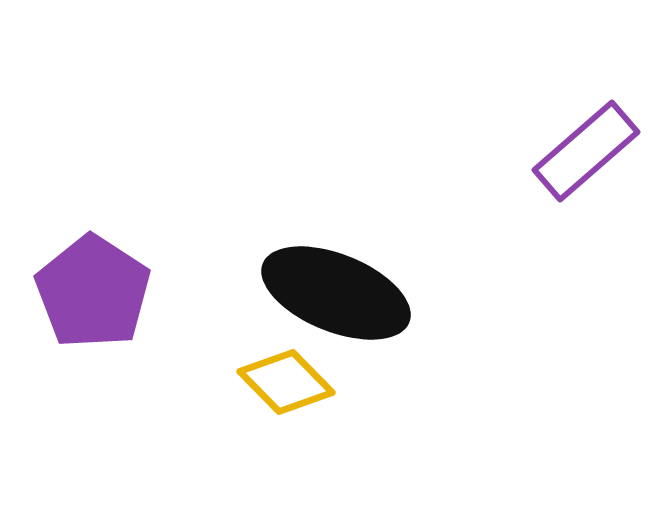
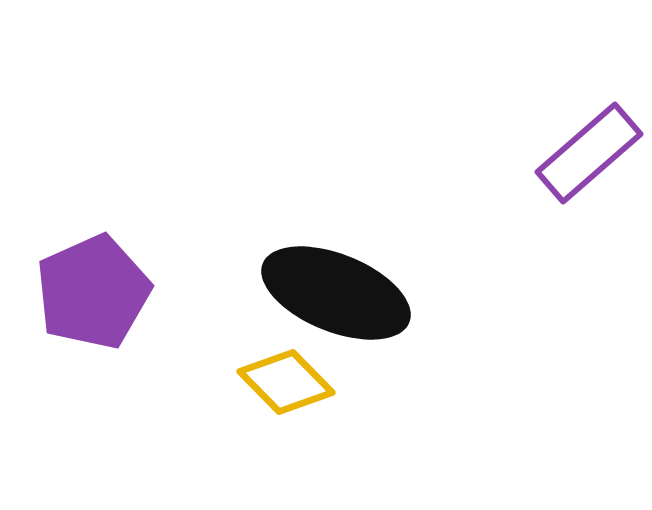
purple rectangle: moved 3 px right, 2 px down
purple pentagon: rotated 15 degrees clockwise
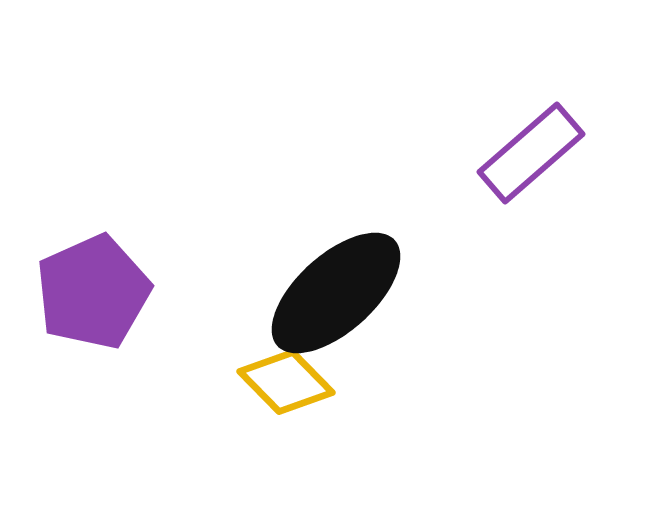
purple rectangle: moved 58 px left
black ellipse: rotated 64 degrees counterclockwise
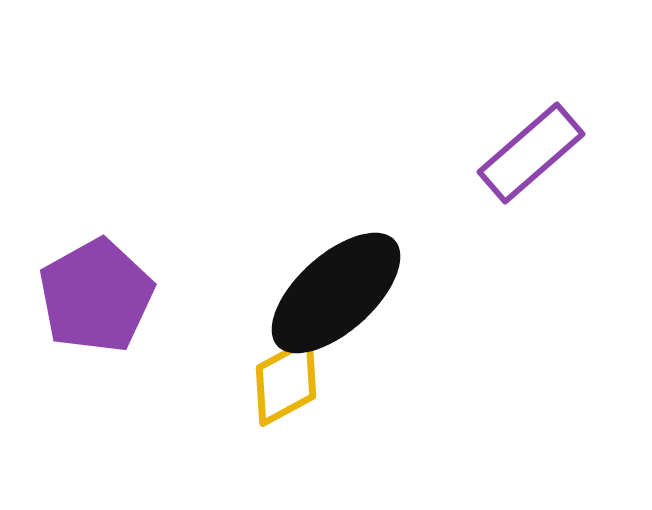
purple pentagon: moved 3 px right, 4 px down; rotated 5 degrees counterclockwise
yellow diamond: rotated 74 degrees counterclockwise
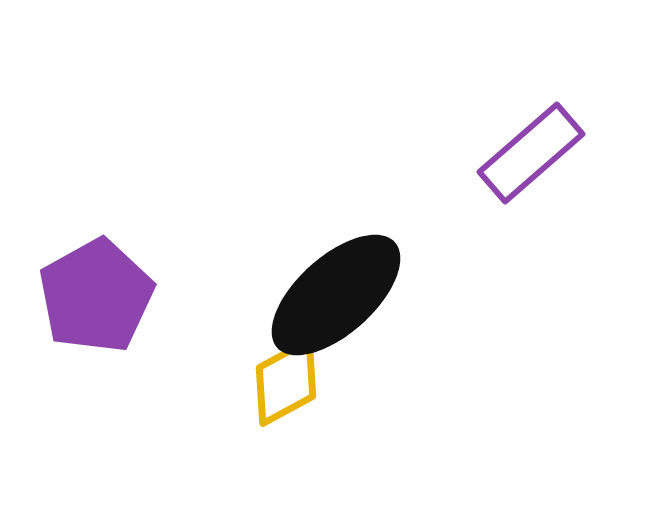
black ellipse: moved 2 px down
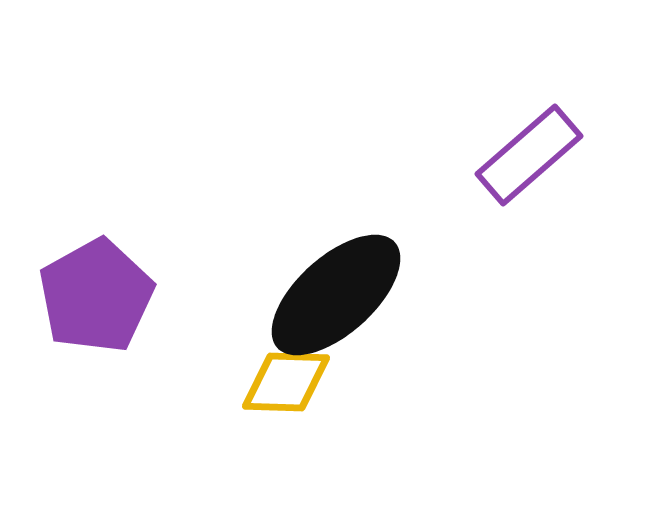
purple rectangle: moved 2 px left, 2 px down
yellow diamond: rotated 30 degrees clockwise
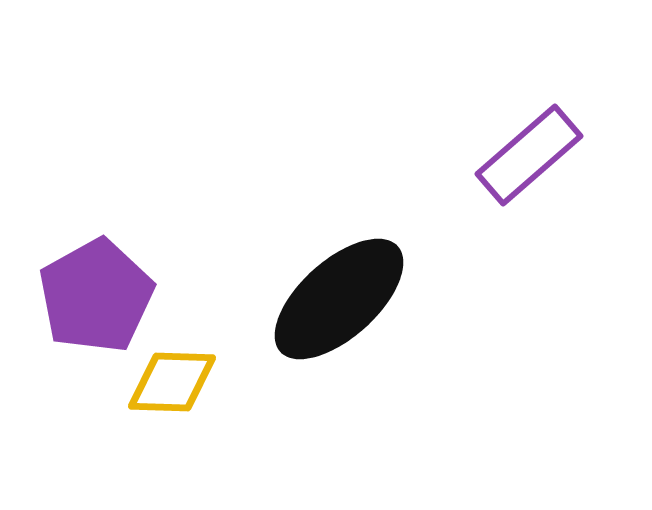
black ellipse: moved 3 px right, 4 px down
yellow diamond: moved 114 px left
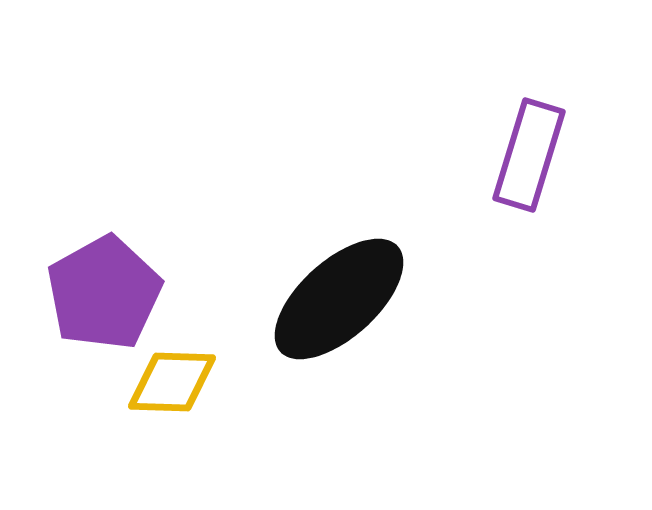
purple rectangle: rotated 32 degrees counterclockwise
purple pentagon: moved 8 px right, 3 px up
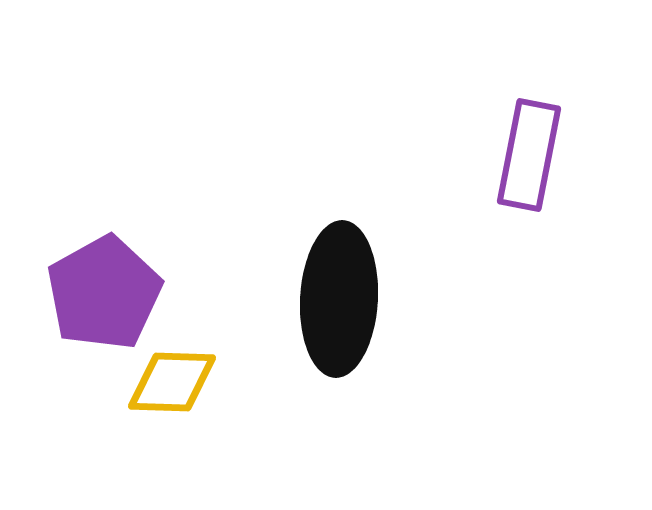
purple rectangle: rotated 6 degrees counterclockwise
black ellipse: rotated 45 degrees counterclockwise
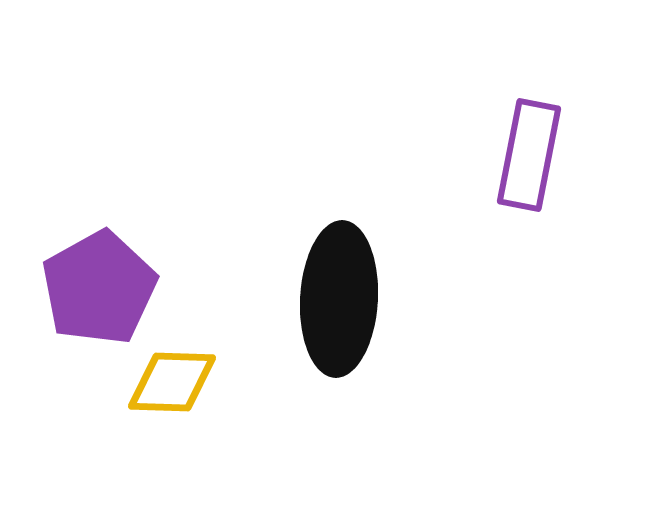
purple pentagon: moved 5 px left, 5 px up
